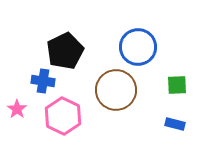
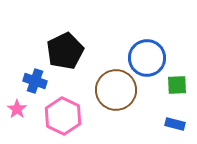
blue circle: moved 9 px right, 11 px down
blue cross: moved 8 px left; rotated 10 degrees clockwise
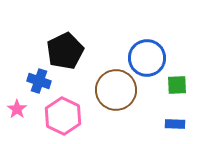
blue cross: moved 4 px right
blue rectangle: rotated 12 degrees counterclockwise
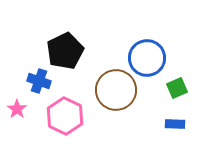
green square: moved 3 px down; rotated 20 degrees counterclockwise
pink hexagon: moved 2 px right
